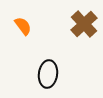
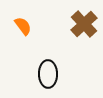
black ellipse: rotated 8 degrees counterclockwise
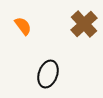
black ellipse: rotated 20 degrees clockwise
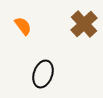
black ellipse: moved 5 px left
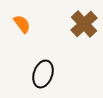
orange semicircle: moved 1 px left, 2 px up
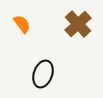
brown cross: moved 6 px left
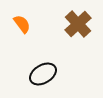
black ellipse: rotated 40 degrees clockwise
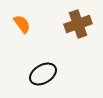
brown cross: rotated 24 degrees clockwise
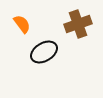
black ellipse: moved 1 px right, 22 px up
